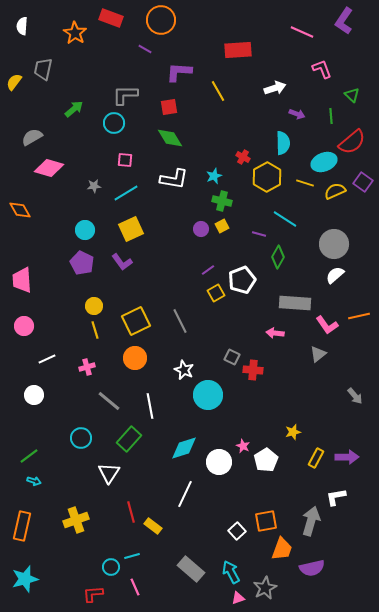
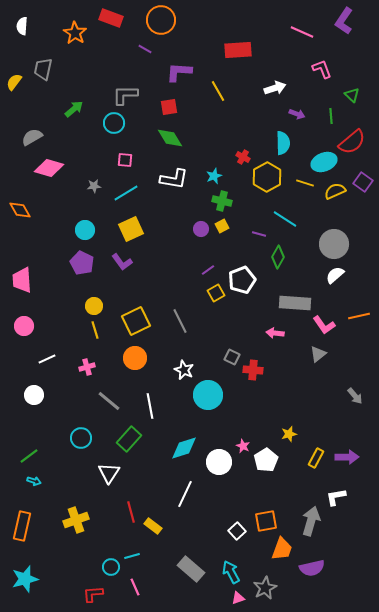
pink L-shape at (327, 325): moved 3 px left
yellow star at (293, 432): moved 4 px left, 2 px down
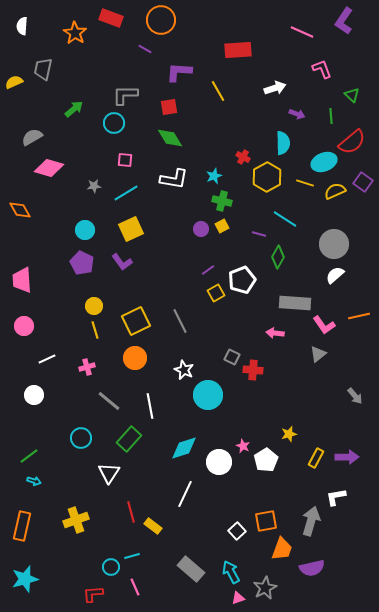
yellow semicircle at (14, 82): rotated 30 degrees clockwise
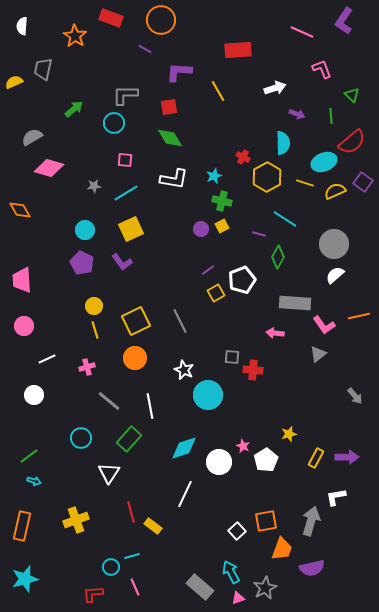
orange star at (75, 33): moved 3 px down
gray square at (232, 357): rotated 21 degrees counterclockwise
gray rectangle at (191, 569): moved 9 px right, 18 px down
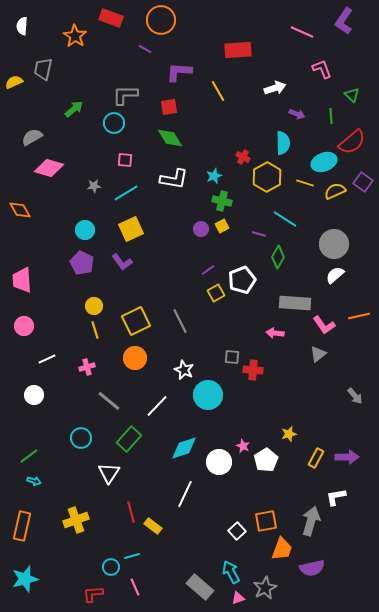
white line at (150, 406): moved 7 px right; rotated 55 degrees clockwise
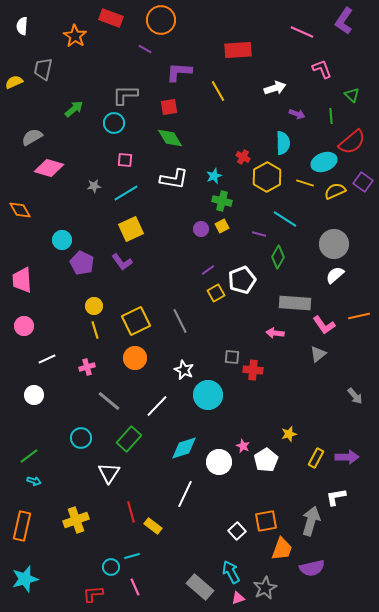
cyan circle at (85, 230): moved 23 px left, 10 px down
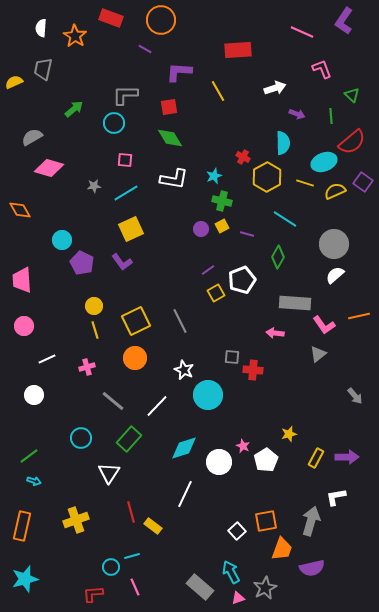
white semicircle at (22, 26): moved 19 px right, 2 px down
purple line at (259, 234): moved 12 px left
gray line at (109, 401): moved 4 px right
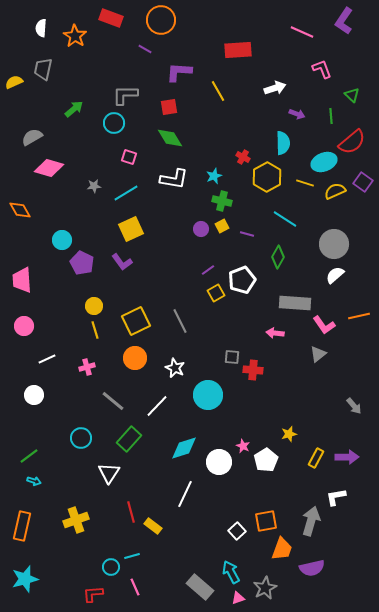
pink square at (125, 160): moved 4 px right, 3 px up; rotated 14 degrees clockwise
white star at (184, 370): moved 9 px left, 2 px up
gray arrow at (355, 396): moved 1 px left, 10 px down
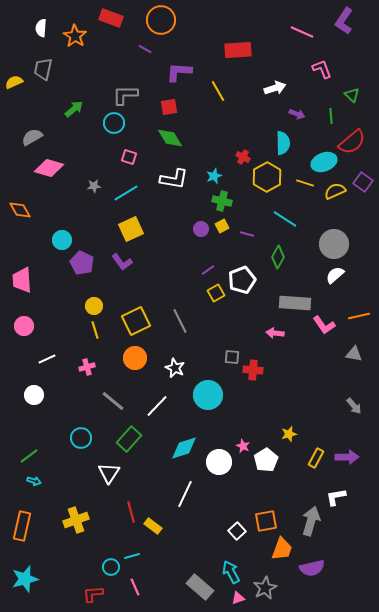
gray triangle at (318, 354): moved 36 px right; rotated 48 degrees clockwise
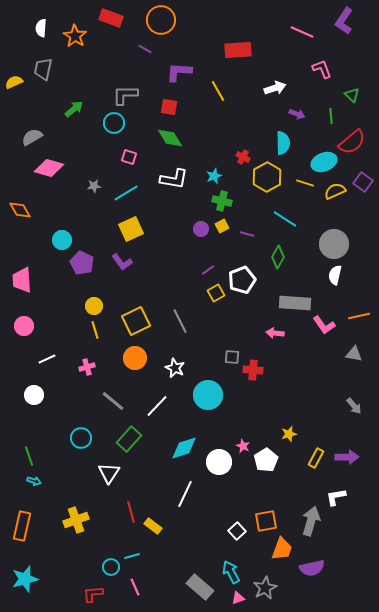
red square at (169, 107): rotated 18 degrees clockwise
white semicircle at (335, 275): rotated 36 degrees counterclockwise
green line at (29, 456): rotated 72 degrees counterclockwise
